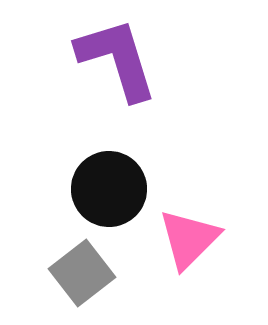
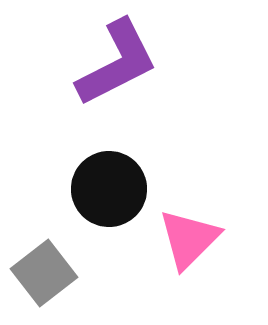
purple L-shape: moved 4 px down; rotated 80 degrees clockwise
gray square: moved 38 px left
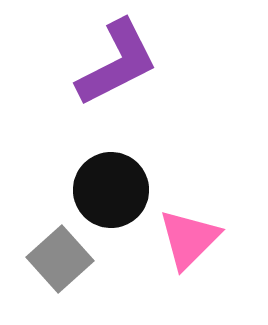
black circle: moved 2 px right, 1 px down
gray square: moved 16 px right, 14 px up; rotated 4 degrees counterclockwise
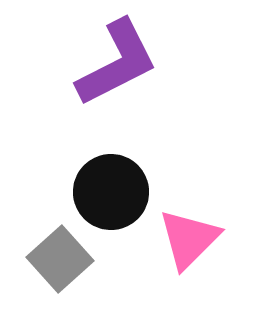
black circle: moved 2 px down
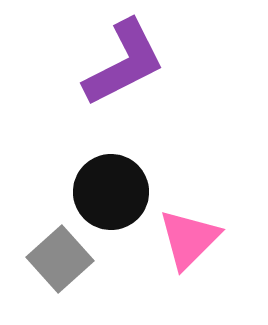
purple L-shape: moved 7 px right
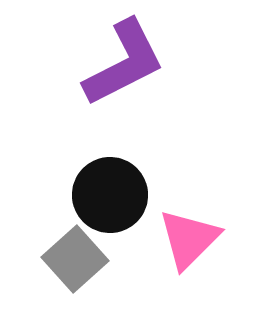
black circle: moved 1 px left, 3 px down
gray square: moved 15 px right
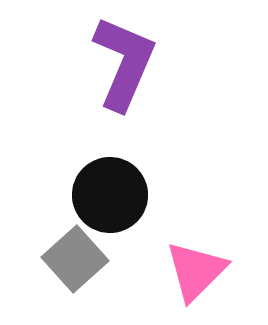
purple L-shape: rotated 40 degrees counterclockwise
pink triangle: moved 7 px right, 32 px down
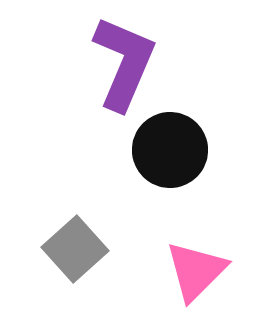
black circle: moved 60 px right, 45 px up
gray square: moved 10 px up
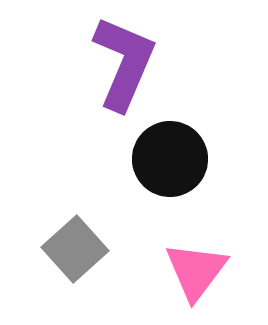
black circle: moved 9 px down
pink triangle: rotated 8 degrees counterclockwise
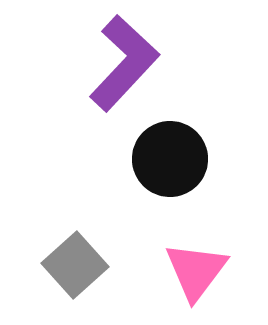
purple L-shape: rotated 20 degrees clockwise
gray square: moved 16 px down
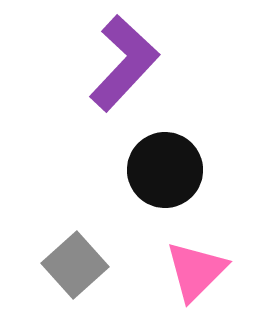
black circle: moved 5 px left, 11 px down
pink triangle: rotated 8 degrees clockwise
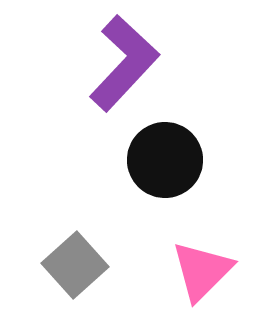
black circle: moved 10 px up
pink triangle: moved 6 px right
